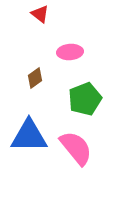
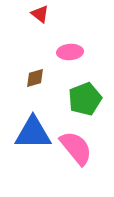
brown diamond: rotated 20 degrees clockwise
blue triangle: moved 4 px right, 3 px up
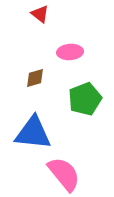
blue triangle: rotated 6 degrees clockwise
pink semicircle: moved 12 px left, 26 px down
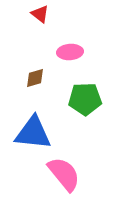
green pentagon: rotated 20 degrees clockwise
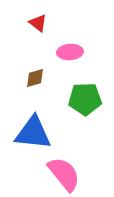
red triangle: moved 2 px left, 9 px down
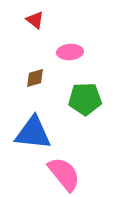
red triangle: moved 3 px left, 3 px up
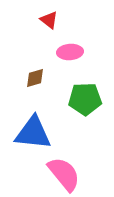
red triangle: moved 14 px right
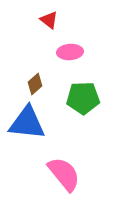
brown diamond: moved 6 px down; rotated 25 degrees counterclockwise
green pentagon: moved 2 px left, 1 px up
blue triangle: moved 6 px left, 10 px up
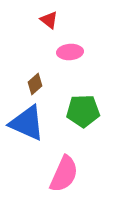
green pentagon: moved 13 px down
blue triangle: rotated 18 degrees clockwise
pink semicircle: rotated 63 degrees clockwise
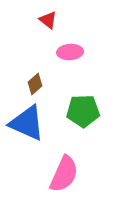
red triangle: moved 1 px left
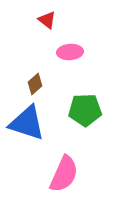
red triangle: moved 1 px left
green pentagon: moved 2 px right, 1 px up
blue triangle: rotated 6 degrees counterclockwise
